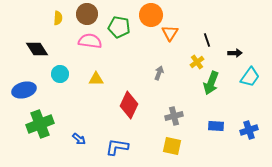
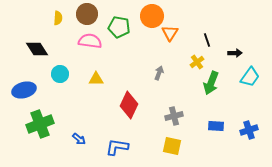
orange circle: moved 1 px right, 1 px down
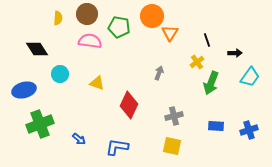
yellow triangle: moved 1 px right, 4 px down; rotated 21 degrees clockwise
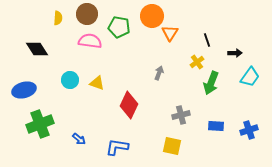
cyan circle: moved 10 px right, 6 px down
gray cross: moved 7 px right, 1 px up
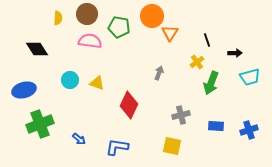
cyan trapezoid: rotated 40 degrees clockwise
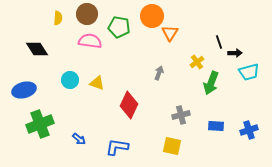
black line: moved 12 px right, 2 px down
cyan trapezoid: moved 1 px left, 5 px up
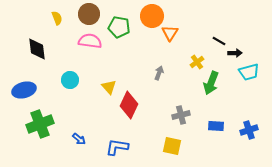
brown circle: moved 2 px right
yellow semicircle: moved 1 px left; rotated 24 degrees counterclockwise
black line: moved 1 px up; rotated 40 degrees counterclockwise
black diamond: rotated 25 degrees clockwise
yellow triangle: moved 12 px right, 4 px down; rotated 28 degrees clockwise
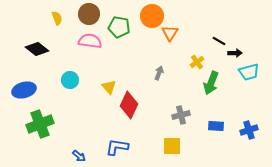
black diamond: rotated 45 degrees counterclockwise
blue arrow: moved 17 px down
yellow square: rotated 12 degrees counterclockwise
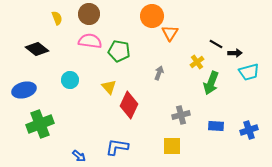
green pentagon: moved 24 px down
black line: moved 3 px left, 3 px down
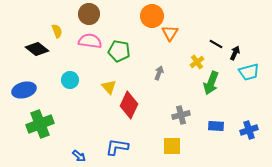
yellow semicircle: moved 13 px down
black arrow: rotated 64 degrees counterclockwise
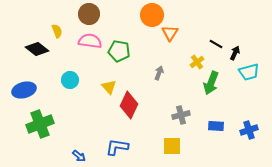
orange circle: moved 1 px up
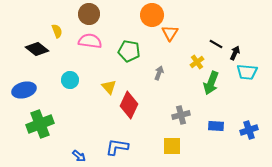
green pentagon: moved 10 px right
cyan trapezoid: moved 2 px left; rotated 20 degrees clockwise
